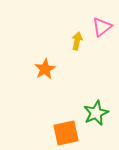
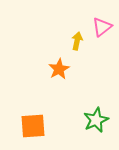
orange star: moved 14 px right
green star: moved 7 px down
orange square: moved 33 px left, 7 px up; rotated 8 degrees clockwise
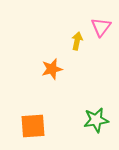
pink triangle: moved 1 px left; rotated 15 degrees counterclockwise
orange star: moved 7 px left; rotated 15 degrees clockwise
green star: rotated 15 degrees clockwise
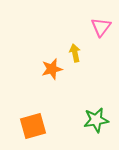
yellow arrow: moved 2 px left, 12 px down; rotated 24 degrees counterclockwise
orange square: rotated 12 degrees counterclockwise
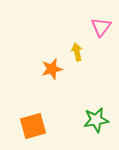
yellow arrow: moved 2 px right, 1 px up
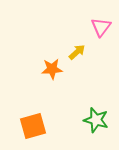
yellow arrow: rotated 60 degrees clockwise
orange star: rotated 10 degrees clockwise
green star: rotated 25 degrees clockwise
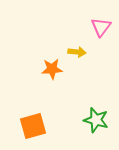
yellow arrow: rotated 48 degrees clockwise
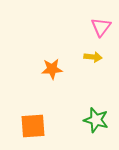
yellow arrow: moved 16 px right, 5 px down
orange square: rotated 12 degrees clockwise
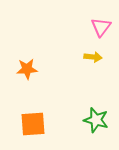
orange star: moved 25 px left
orange square: moved 2 px up
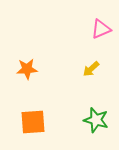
pink triangle: moved 2 px down; rotated 30 degrees clockwise
yellow arrow: moved 2 px left, 12 px down; rotated 132 degrees clockwise
orange square: moved 2 px up
